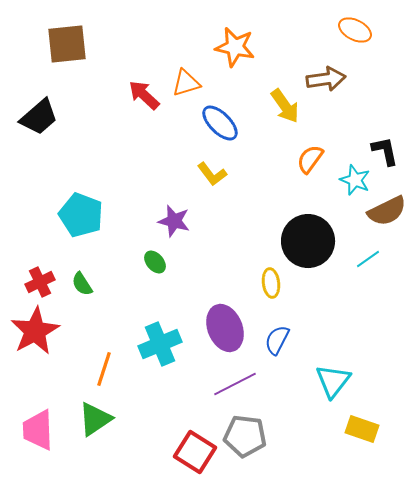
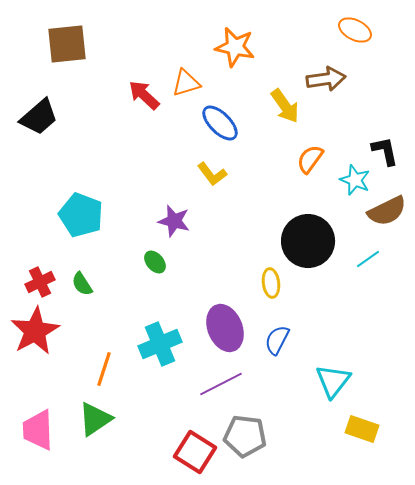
purple line: moved 14 px left
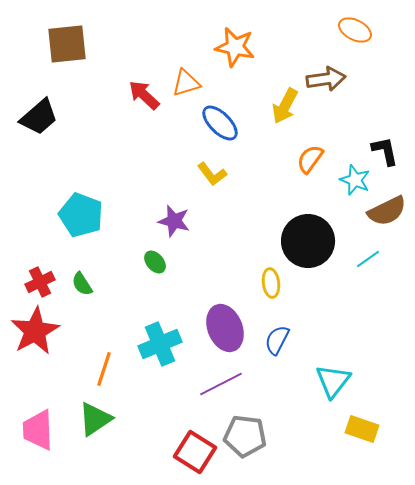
yellow arrow: rotated 63 degrees clockwise
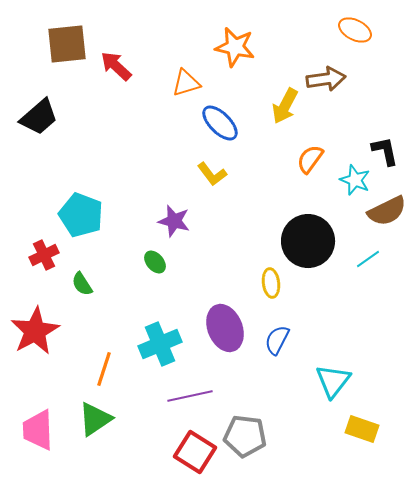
red arrow: moved 28 px left, 29 px up
red cross: moved 4 px right, 27 px up
purple line: moved 31 px left, 12 px down; rotated 15 degrees clockwise
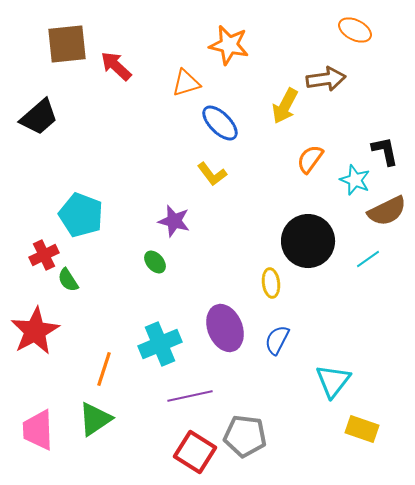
orange star: moved 6 px left, 2 px up
green semicircle: moved 14 px left, 4 px up
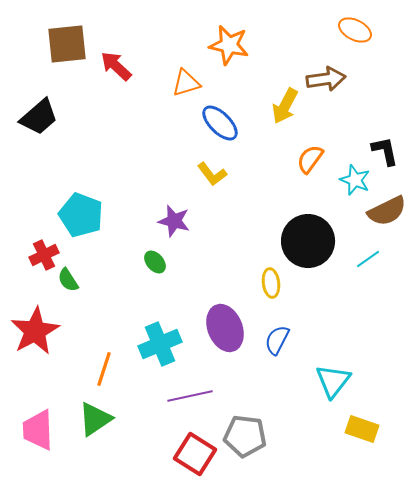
red square: moved 2 px down
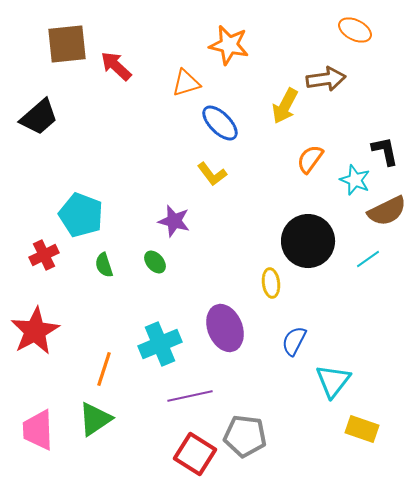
green semicircle: moved 36 px right, 15 px up; rotated 15 degrees clockwise
blue semicircle: moved 17 px right, 1 px down
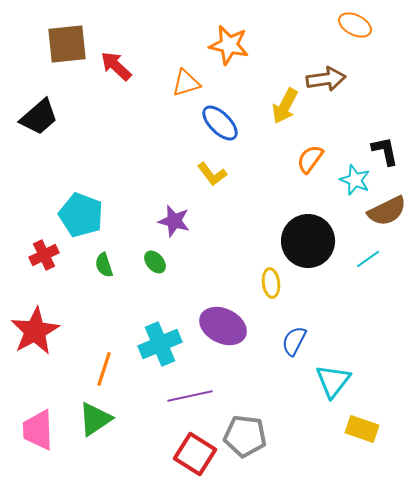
orange ellipse: moved 5 px up
purple ellipse: moved 2 px left, 2 px up; rotated 42 degrees counterclockwise
